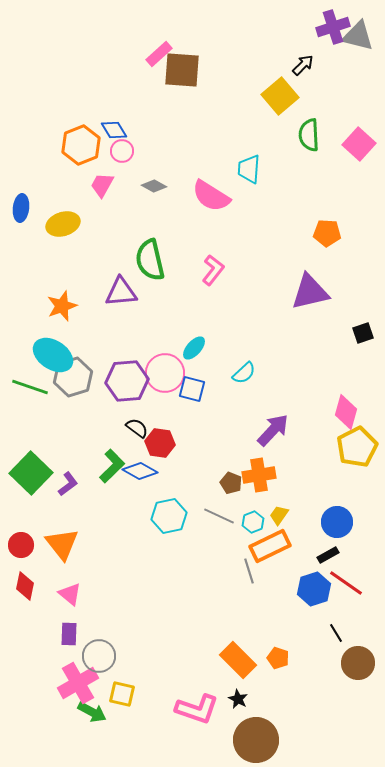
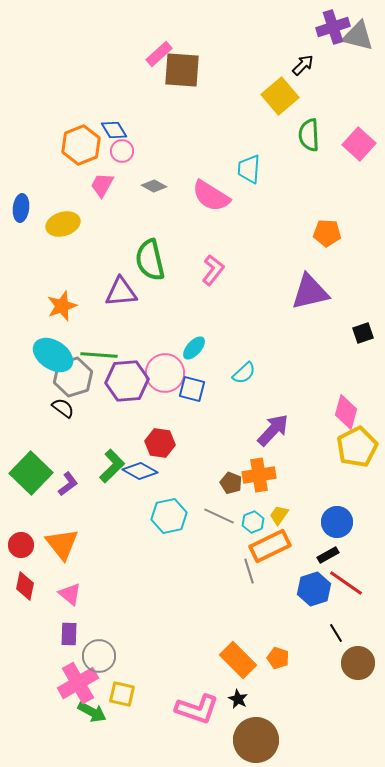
green line at (30, 387): moved 69 px right, 32 px up; rotated 15 degrees counterclockwise
black semicircle at (137, 428): moved 74 px left, 20 px up
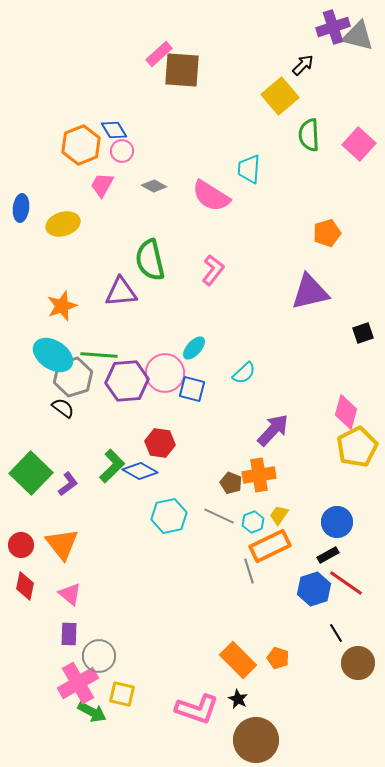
orange pentagon at (327, 233): rotated 20 degrees counterclockwise
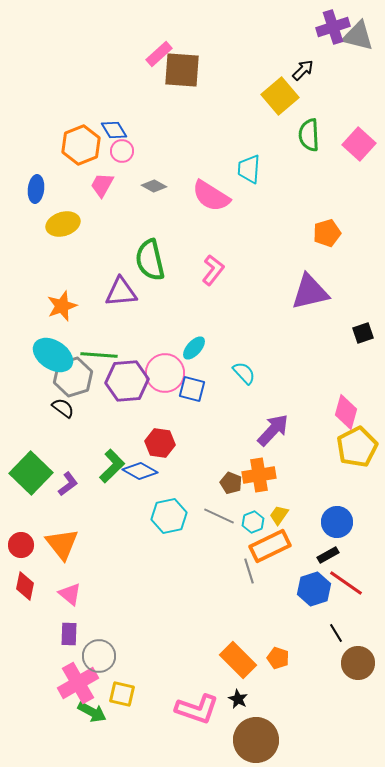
black arrow at (303, 65): moved 5 px down
blue ellipse at (21, 208): moved 15 px right, 19 px up
cyan semicircle at (244, 373): rotated 90 degrees counterclockwise
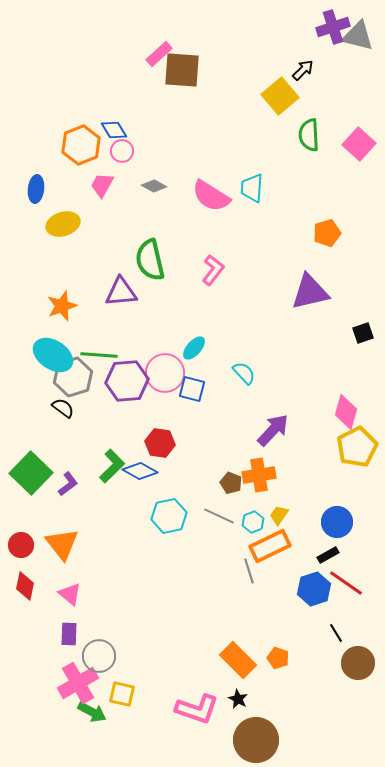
cyan trapezoid at (249, 169): moved 3 px right, 19 px down
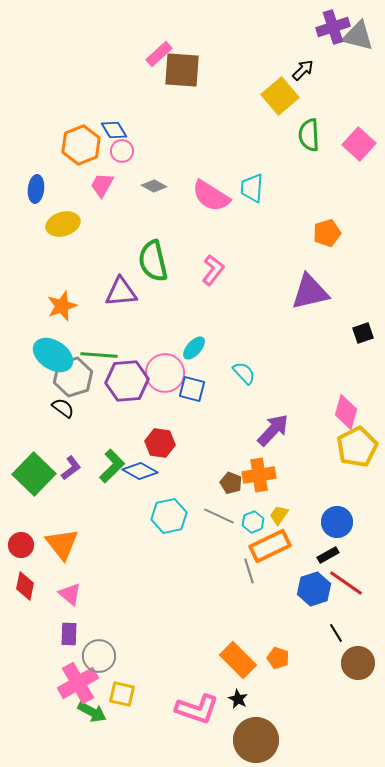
green semicircle at (150, 260): moved 3 px right, 1 px down
green square at (31, 473): moved 3 px right, 1 px down
purple L-shape at (68, 484): moved 3 px right, 16 px up
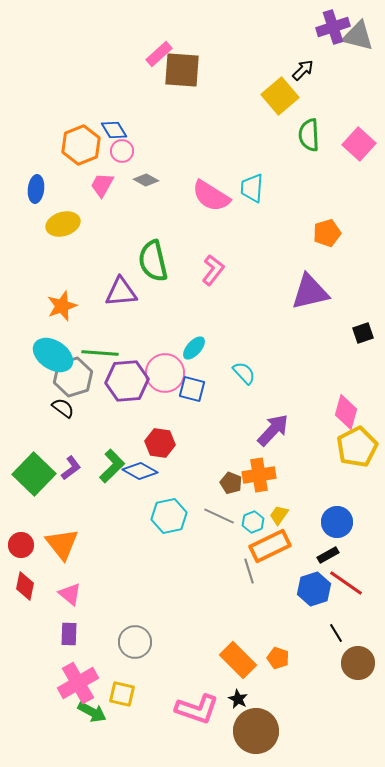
gray diamond at (154, 186): moved 8 px left, 6 px up
green line at (99, 355): moved 1 px right, 2 px up
gray circle at (99, 656): moved 36 px right, 14 px up
brown circle at (256, 740): moved 9 px up
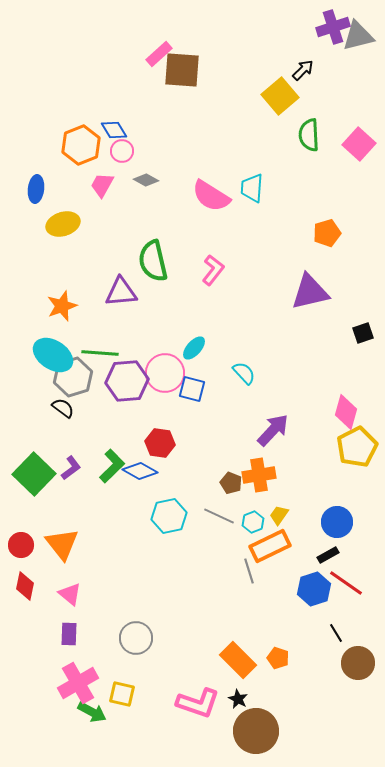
gray triangle at (358, 36): rotated 28 degrees counterclockwise
gray circle at (135, 642): moved 1 px right, 4 px up
pink L-shape at (197, 709): moved 1 px right, 6 px up
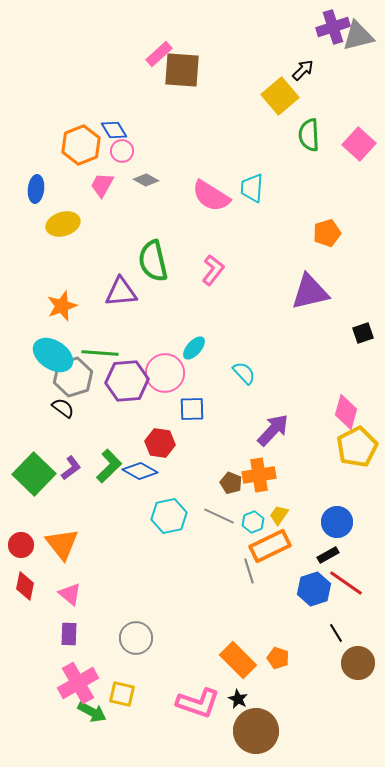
blue square at (192, 389): moved 20 px down; rotated 16 degrees counterclockwise
green L-shape at (112, 466): moved 3 px left
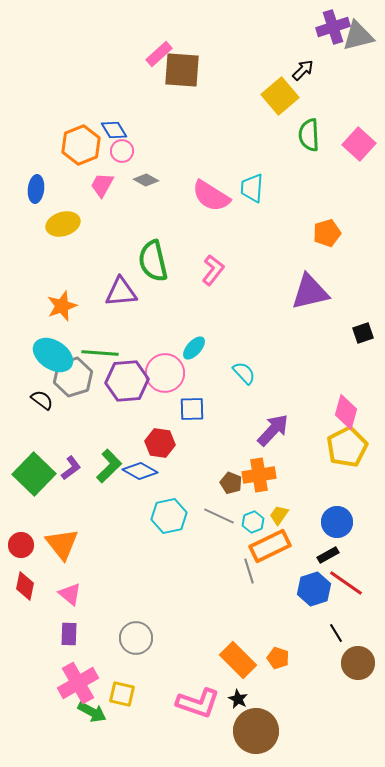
black semicircle at (63, 408): moved 21 px left, 8 px up
yellow pentagon at (357, 447): moved 10 px left
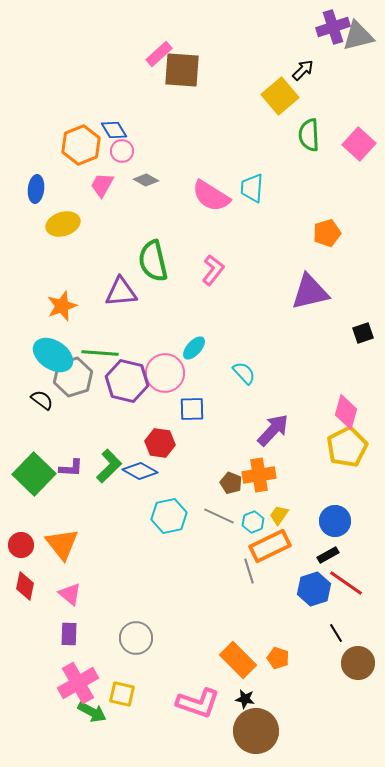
purple hexagon at (127, 381): rotated 18 degrees clockwise
purple L-shape at (71, 468): rotated 40 degrees clockwise
blue circle at (337, 522): moved 2 px left, 1 px up
black star at (238, 699): moved 7 px right; rotated 18 degrees counterclockwise
